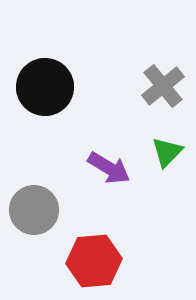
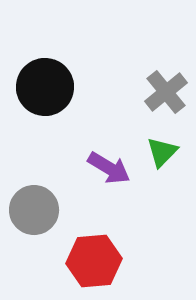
gray cross: moved 3 px right, 6 px down
green triangle: moved 5 px left
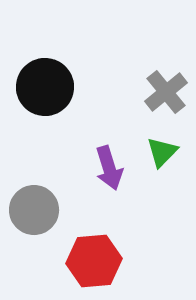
purple arrow: rotated 42 degrees clockwise
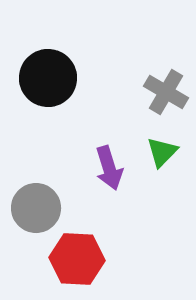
black circle: moved 3 px right, 9 px up
gray cross: rotated 21 degrees counterclockwise
gray circle: moved 2 px right, 2 px up
red hexagon: moved 17 px left, 2 px up; rotated 8 degrees clockwise
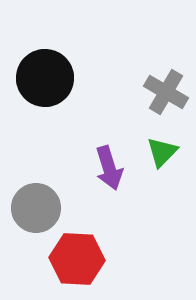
black circle: moved 3 px left
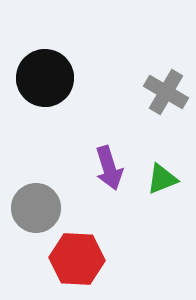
green triangle: moved 27 px down; rotated 24 degrees clockwise
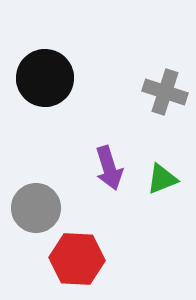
gray cross: moved 1 px left; rotated 12 degrees counterclockwise
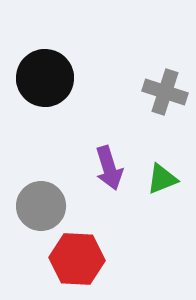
gray circle: moved 5 px right, 2 px up
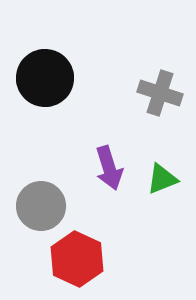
gray cross: moved 5 px left, 1 px down
red hexagon: rotated 22 degrees clockwise
